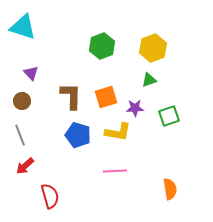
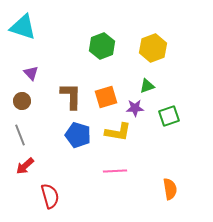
green triangle: moved 2 px left, 6 px down
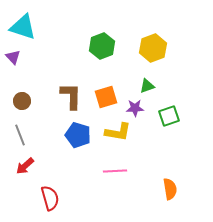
purple triangle: moved 18 px left, 16 px up
red semicircle: moved 2 px down
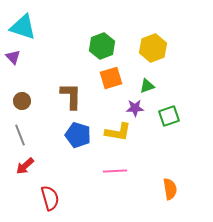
orange square: moved 5 px right, 19 px up
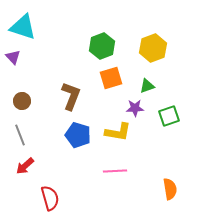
brown L-shape: rotated 20 degrees clockwise
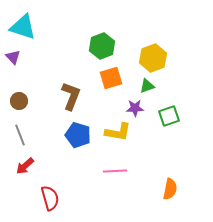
yellow hexagon: moved 10 px down
brown circle: moved 3 px left
orange semicircle: rotated 20 degrees clockwise
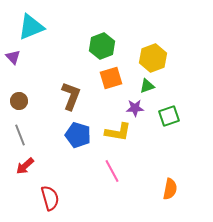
cyan triangle: moved 8 px right; rotated 40 degrees counterclockwise
pink line: moved 3 px left; rotated 65 degrees clockwise
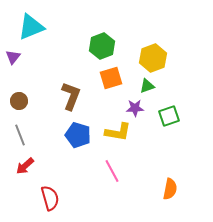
purple triangle: rotated 21 degrees clockwise
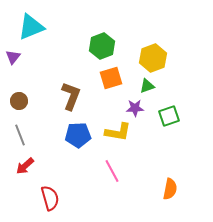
blue pentagon: rotated 20 degrees counterclockwise
